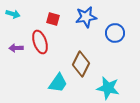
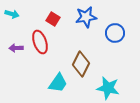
cyan arrow: moved 1 px left
red square: rotated 16 degrees clockwise
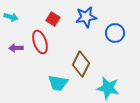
cyan arrow: moved 1 px left, 3 px down
cyan trapezoid: rotated 65 degrees clockwise
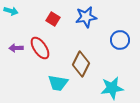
cyan arrow: moved 6 px up
blue circle: moved 5 px right, 7 px down
red ellipse: moved 6 px down; rotated 15 degrees counterclockwise
cyan star: moved 4 px right; rotated 20 degrees counterclockwise
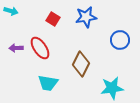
cyan trapezoid: moved 10 px left
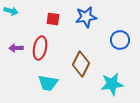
red square: rotated 24 degrees counterclockwise
red ellipse: rotated 45 degrees clockwise
cyan star: moved 4 px up
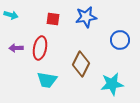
cyan arrow: moved 4 px down
cyan trapezoid: moved 1 px left, 3 px up
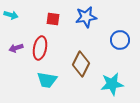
purple arrow: rotated 16 degrees counterclockwise
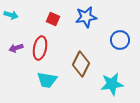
red square: rotated 16 degrees clockwise
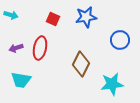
cyan trapezoid: moved 26 px left
